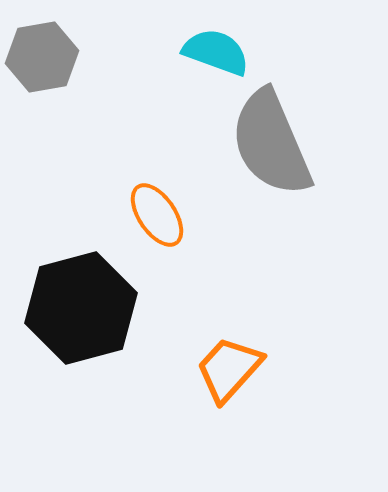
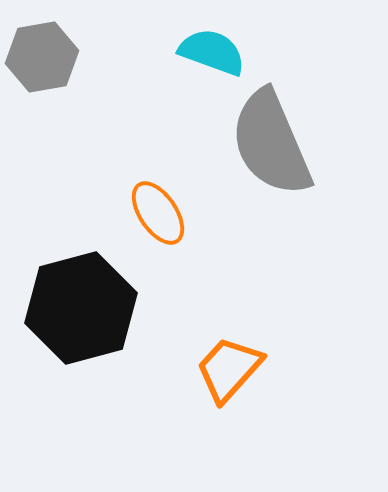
cyan semicircle: moved 4 px left
orange ellipse: moved 1 px right, 2 px up
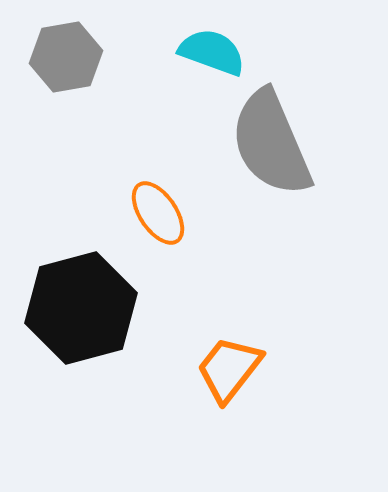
gray hexagon: moved 24 px right
orange trapezoid: rotated 4 degrees counterclockwise
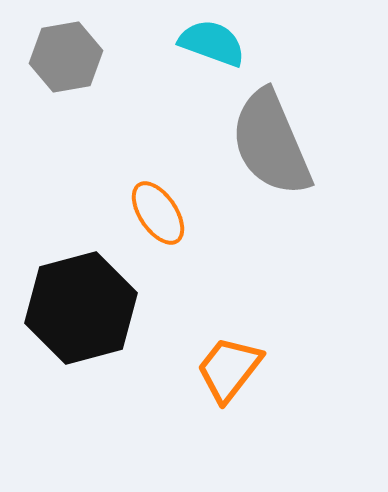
cyan semicircle: moved 9 px up
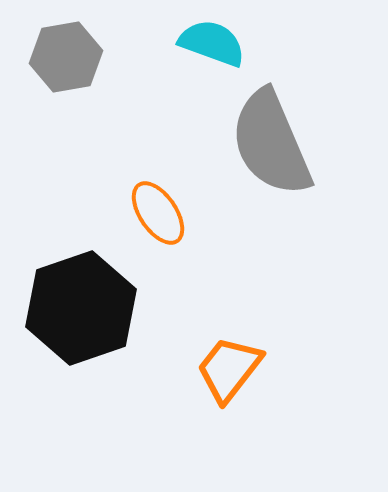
black hexagon: rotated 4 degrees counterclockwise
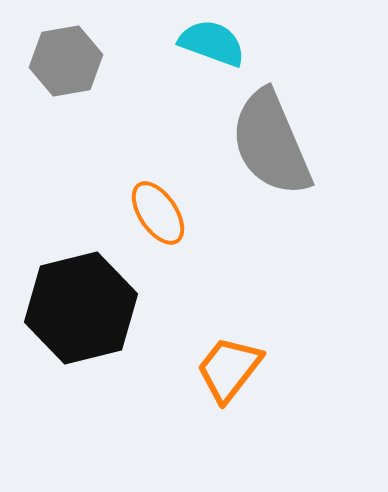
gray hexagon: moved 4 px down
black hexagon: rotated 5 degrees clockwise
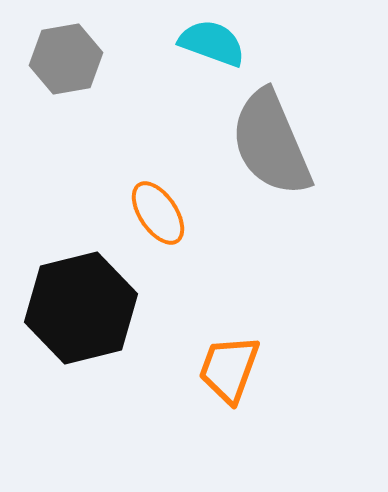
gray hexagon: moved 2 px up
orange trapezoid: rotated 18 degrees counterclockwise
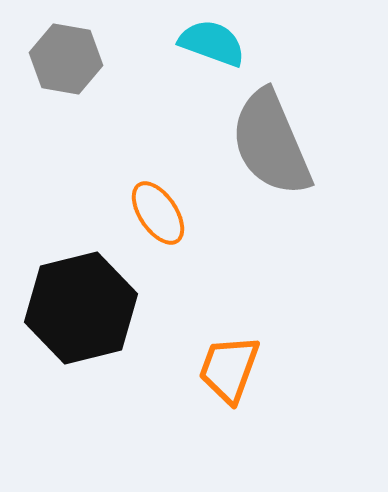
gray hexagon: rotated 20 degrees clockwise
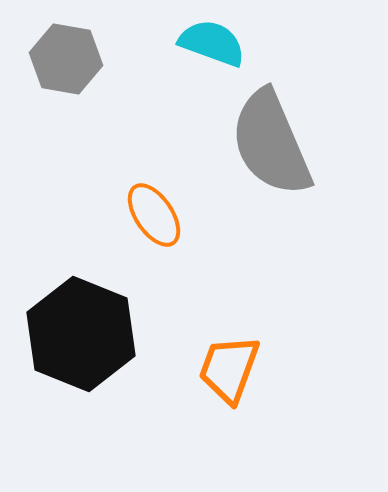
orange ellipse: moved 4 px left, 2 px down
black hexagon: moved 26 px down; rotated 24 degrees counterclockwise
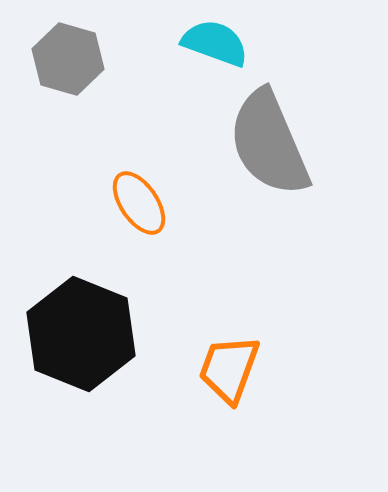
cyan semicircle: moved 3 px right
gray hexagon: moved 2 px right; rotated 6 degrees clockwise
gray semicircle: moved 2 px left
orange ellipse: moved 15 px left, 12 px up
